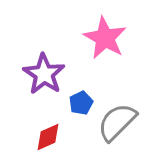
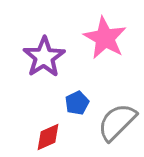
purple star: moved 17 px up; rotated 6 degrees clockwise
blue pentagon: moved 4 px left
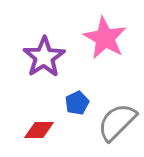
red diamond: moved 9 px left, 7 px up; rotated 24 degrees clockwise
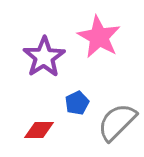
pink star: moved 6 px left, 1 px up
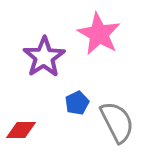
pink star: moved 3 px up
gray semicircle: rotated 108 degrees clockwise
red diamond: moved 18 px left
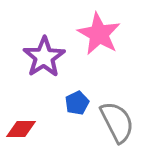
red diamond: moved 1 px up
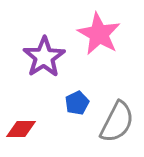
gray semicircle: rotated 54 degrees clockwise
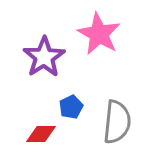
blue pentagon: moved 6 px left, 4 px down
gray semicircle: rotated 21 degrees counterclockwise
red diamond: moved 20 px right, 5 px down
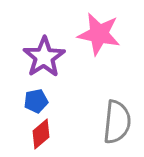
pink star: rotated 18 degrees counterclockwise
blue pentagon: moved 35 px left, 6 px up; rotated 15 degrees clockwise
red diamond: rotated 40 degrees counterclockwise
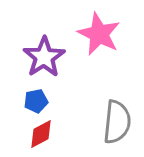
pink star: rotated 15 degrees clockwise
red diamond: rotated 12 degrees clockwise
